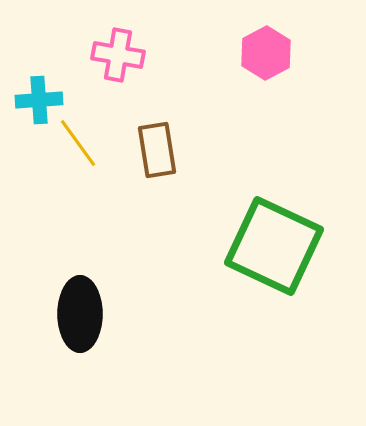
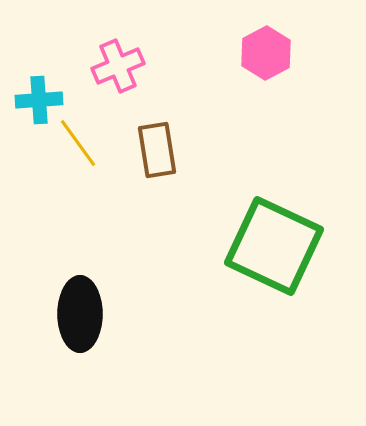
pink cross: moved 11 px down; rotated 33 degrees counterclockwise
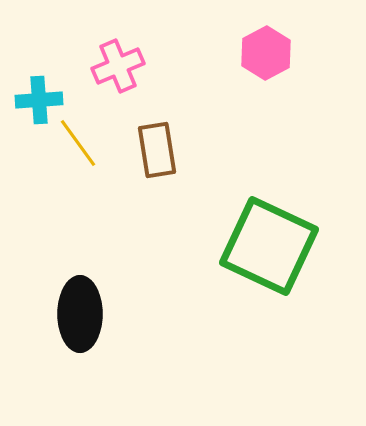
green square: moved 5 px left
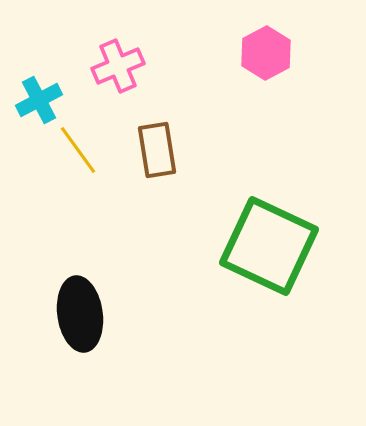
cyan cross: rotated 24 degrees counterclockwise
yellow line: moved 7 px down
black ellipse: rotated 8 degrees counterclockwise
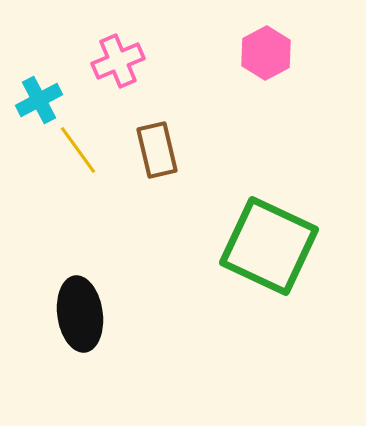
pink cross: moved 5 px up
brown rectangle: rotated 4 degrees counterclockwise
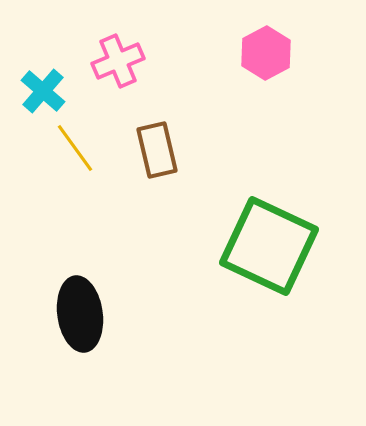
cyan cross: moved 4 px right, 9 px up; rotated 21 degrees counterclockwise
yellow line: moved 3 px left, 2 px up
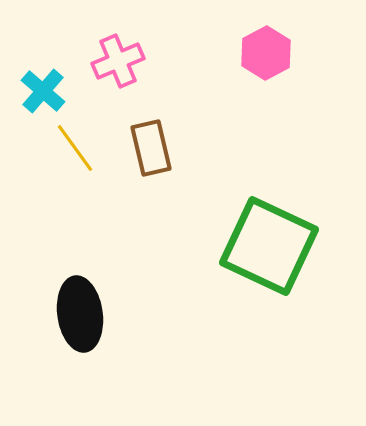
brown rectangle: moved 6 px left, 2 px up
